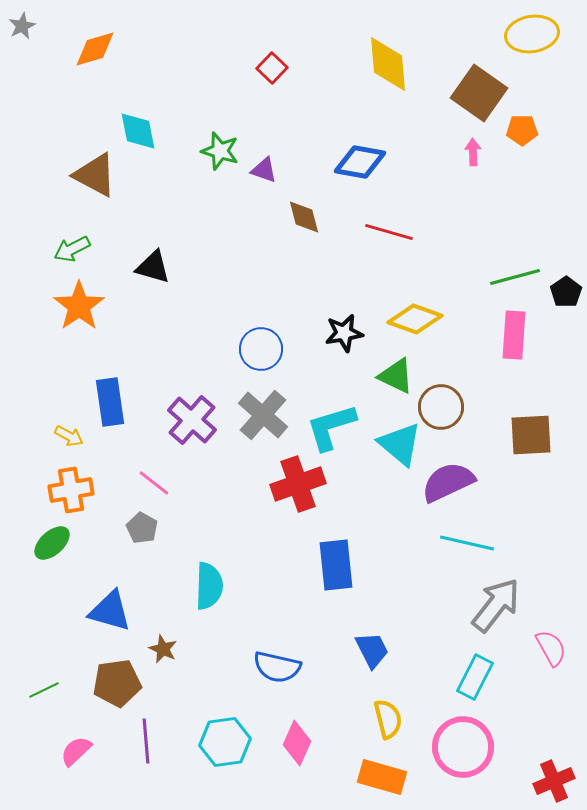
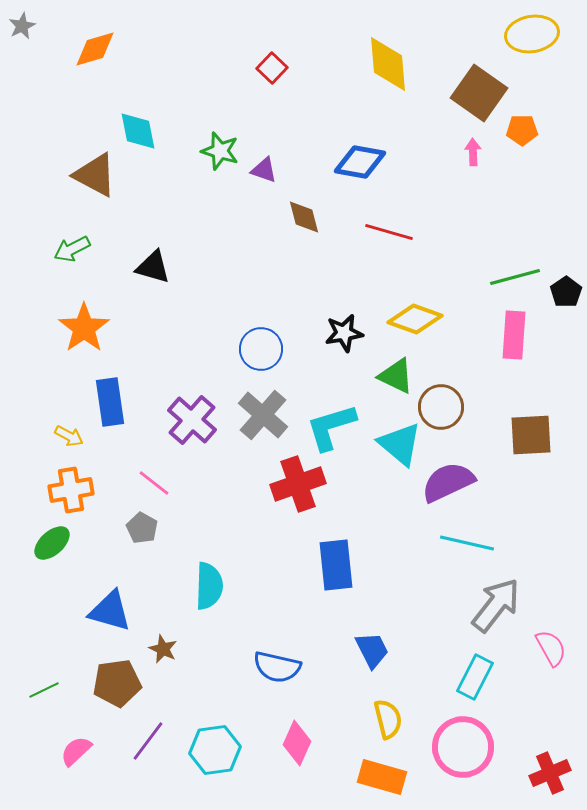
orange star at (79, 306): moved 5 px right, 22 px down
purple line at (146, 741): moved 2 px right; rotated 42 degrees clockwise
cyan hexagon at (225, 742): moved 10 px left, 8 px down
red cross at (554, 781): moved 4 px left, 8 px up
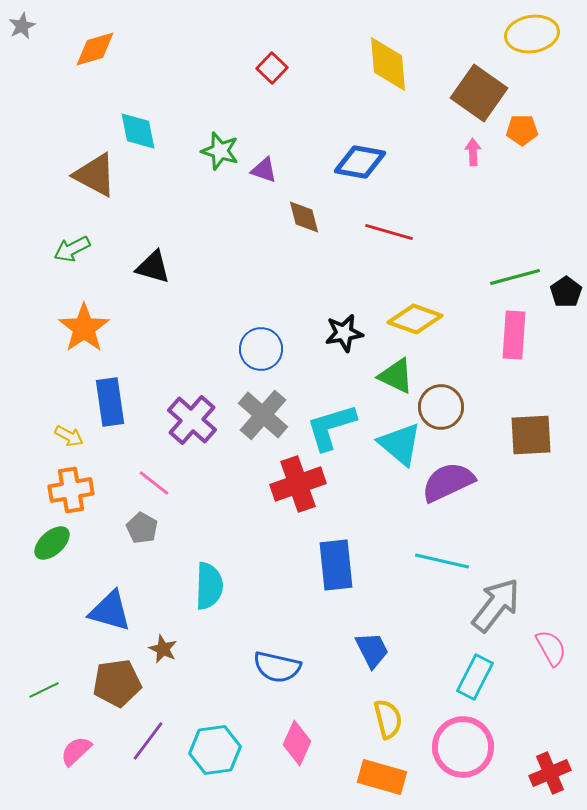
cyan line at (467, 543): moved 25 px left, 18 px down
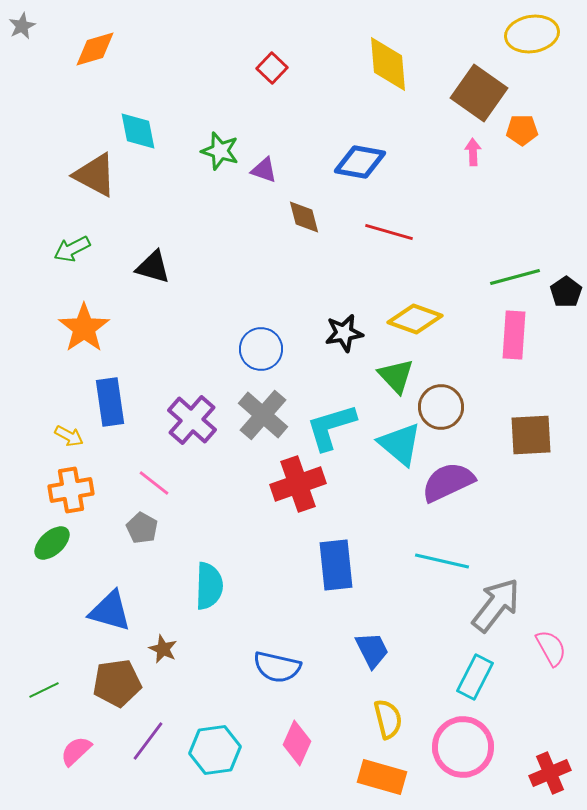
green triangle at (396, 376): rotated 21 degrees clockwise
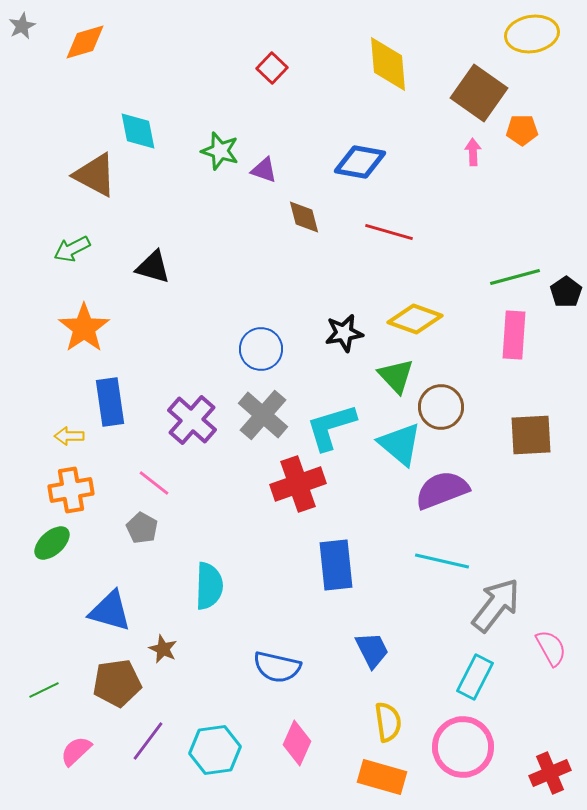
orange diamond at (95, 49): moved 10 px left, 7 px up
yellow arrow at (69, 436): rotated 152 degrees clockwise
purple semicircle at (448, 482): moved 6 px left, 8 px down; rotated 4 degrees clockwise
yellow semicircle at (388, 719): moved 3 px down; rotated 6 degrees clockwise
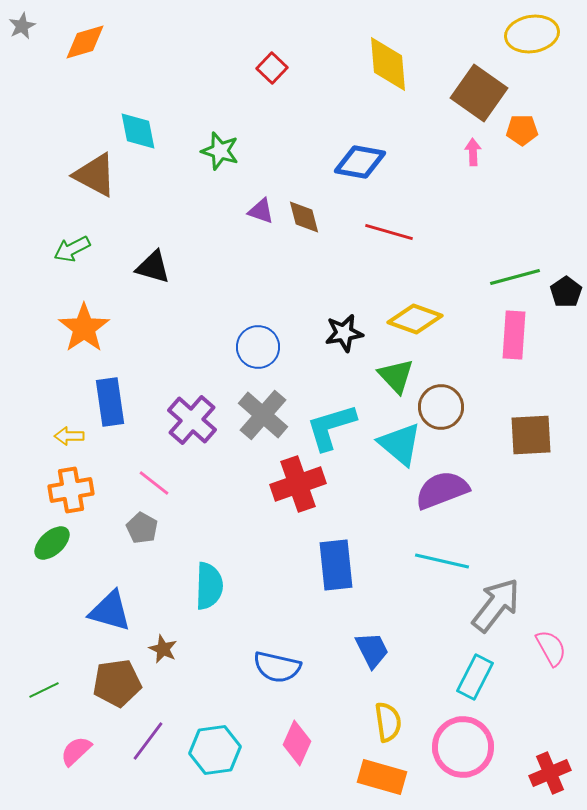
purple triangle at (264, 170): moved 3 px left, 41 px down
blue circle at (261, 349): moved 3 px left, 2 px up
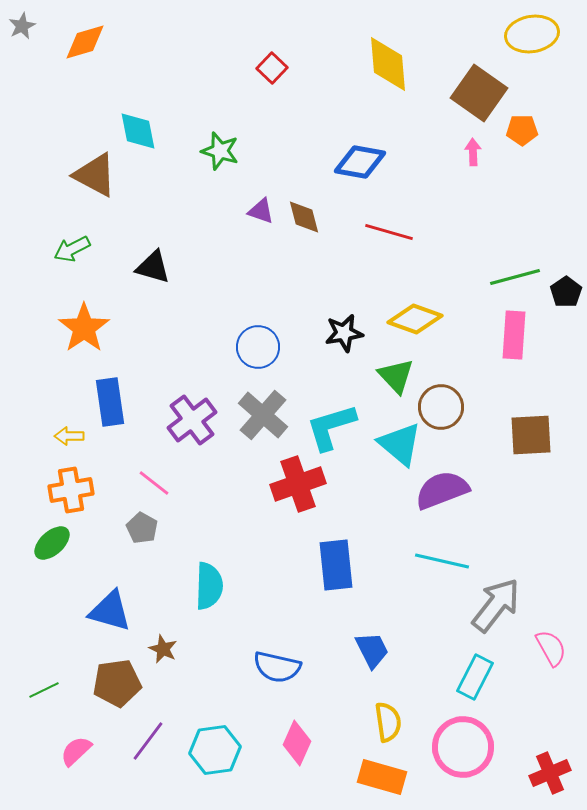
purple cross at (192, 420): rotated 12 degrees clockwise
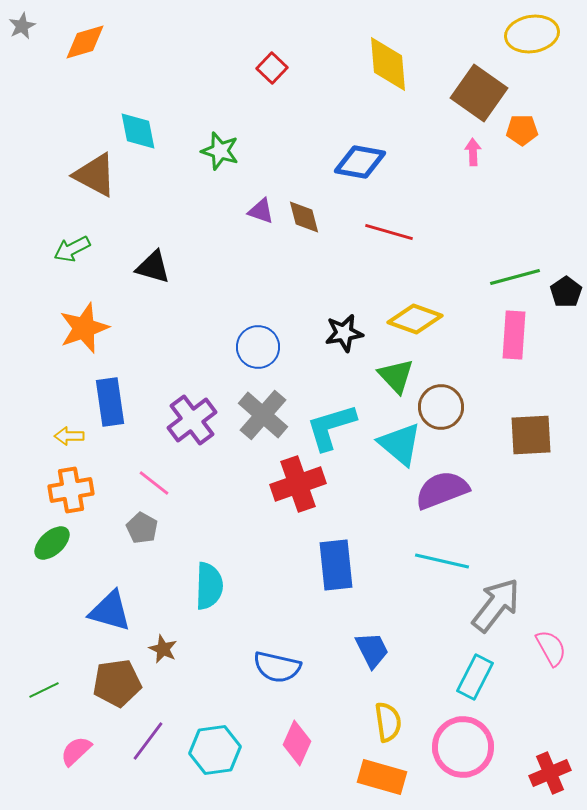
orange star at (84, 328): rotated 15 degrees clockwise
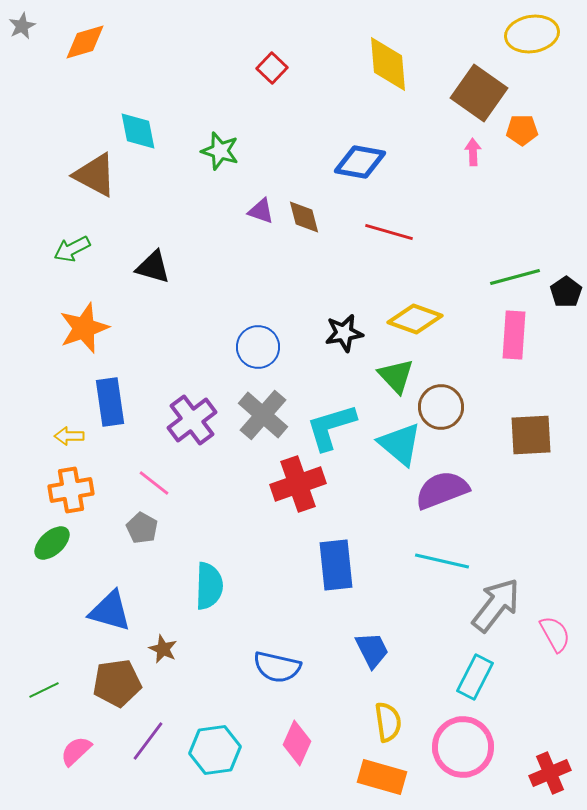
pink semicircle at (551, 648): moved 4 px right, 14 px up
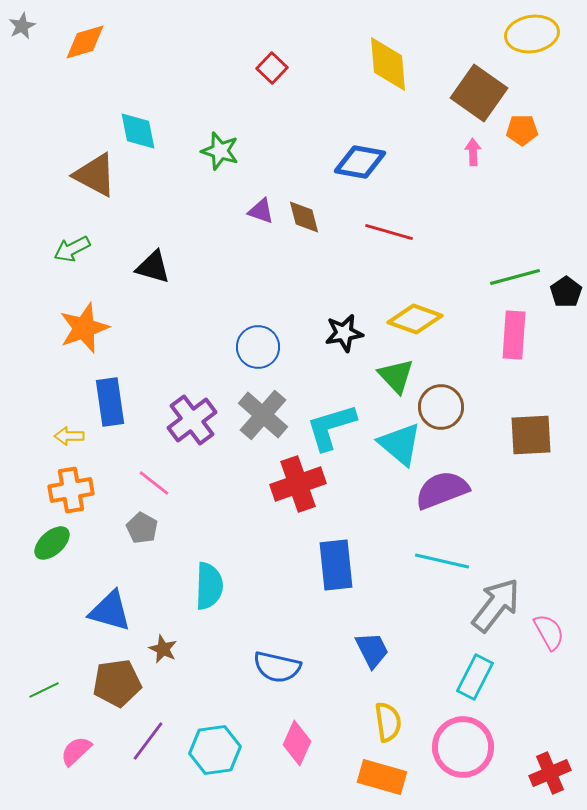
pink semicircle at (555, 634): moved 6 px left, 2 px up
